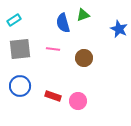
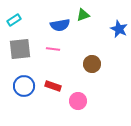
blue semicircle: moved 3 px left, 2 px down; rotated 84 degrees counterclockwise
brown circle: moved 8 px right, 6 px down
blue circle: moved 4 px right
red rectangle: moved 10 px up
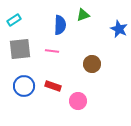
blue semicircle: rotated 78 degrees counterclockwise
pink line: moved 1 px left, 2 px down
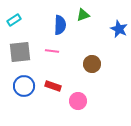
gray square: moved 3 px down
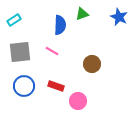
green triangle: moved 1 px left, 1 px up
blue star: moved 12 px up
pink line: rotated 24 degrees clockwise
red rectangle: moved 3 px right
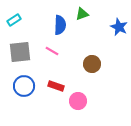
blue star: moved 10 px down
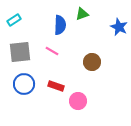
brown circle: moved 2 px up
blue circle: moved 2 px up
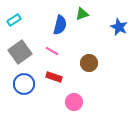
blue semicircle: rotated 12 degrees clockwise
gray square: rotated 30 degrees counterclockwise
brown circle: moved 3 px left, 1 px down
red rectangle: moved 2 px left, 9 px up
pink circle: moved 4 px left, 1 px down
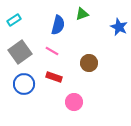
blue semicircle: moved 2 px left
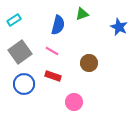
red rectangle: moved 1 px left, 1 px up
